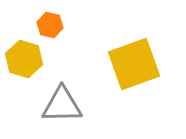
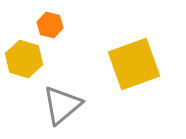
gray triangle: rotated 39 degrees counterclockwise
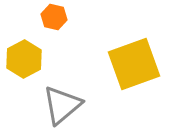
orange hexagon: moved 4 px right, 8 px up
yellow hexagon: rotated 15 degrees clockwise
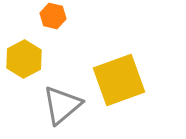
orange hexagon: moved 1 px left, 1 px up
yellow square: moved 15 px left, 16 px down
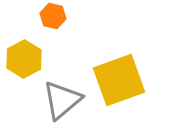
gray triangle: moved 5 px up
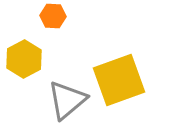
orange hexagon: rotated 10 degrees counterclockwise
gray triangle: moved 5 px right
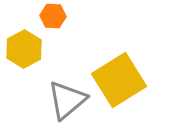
yellow hexagon: moved 10 px up
yellow square: rotated 12 degrees counterclockwise
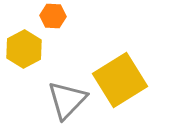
yellow square: moved 1 px right
gray triangle: rotated 6 degrees counterclockwise
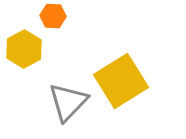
yellow square: moved 1 px right, 1 px down
gray triangle: moved 1 px right, 2 px down
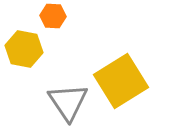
yellow hexagon: rotated 21 degrees counterclockwise
gray triangle: rotated 18 degrees counterclockwise
